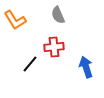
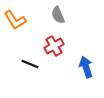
red cross: moved 1 px up; rotated 24 degrees counterclockwise
black line: rotated 72 degrees clockwise
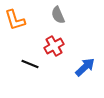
orange L-shape: rotated 15 degrees clockwise
blue arrow: moved 1 px left; rotated 65 degrees clockwise
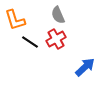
red cross: moved 2 px right, 7 px up
black line: moved 22 px up; rotated 12 degrees clockwise
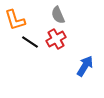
blue arrow: moved 1 px up; rotated 15 degrees counterclockwise
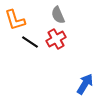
blue arrow: moved 18 px down
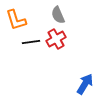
orange L-shape: moved 1 px right
black line: moved 1 px right; rotated 42 degrees counterclockwise
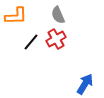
orange L-shape: moved 4 px up; rotated 75 degrees counterclockwise
black line: rotated 42 degrees counterclockwise
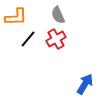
orange L-shape: moved 1 px down
black line: moved 3 px left, 3 px up
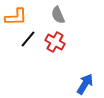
red cross: moved 1 px left, 3 px down; rotated 30 degrees counterclockwise
